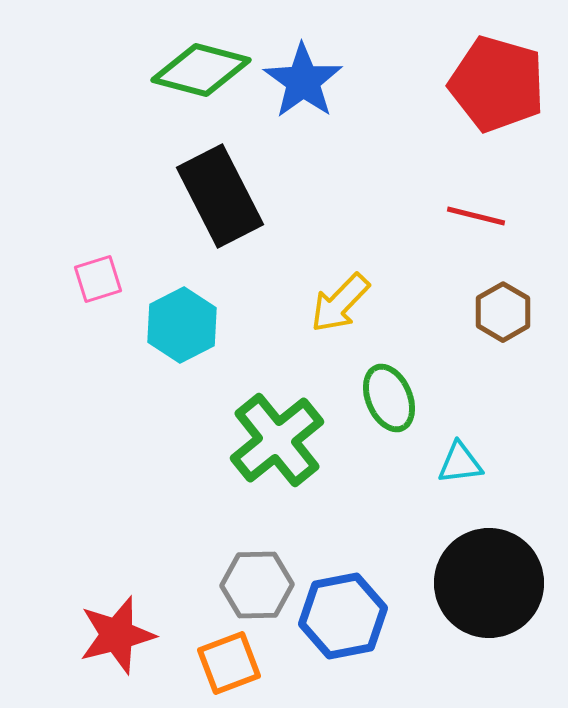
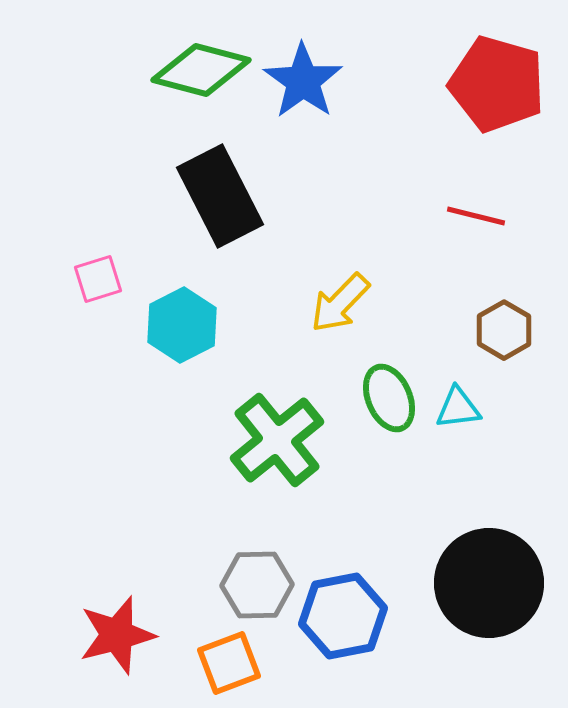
brown hexagon: moved 1 px right, 18 px down
cyan triangle: moved 2 px left, 55 px up
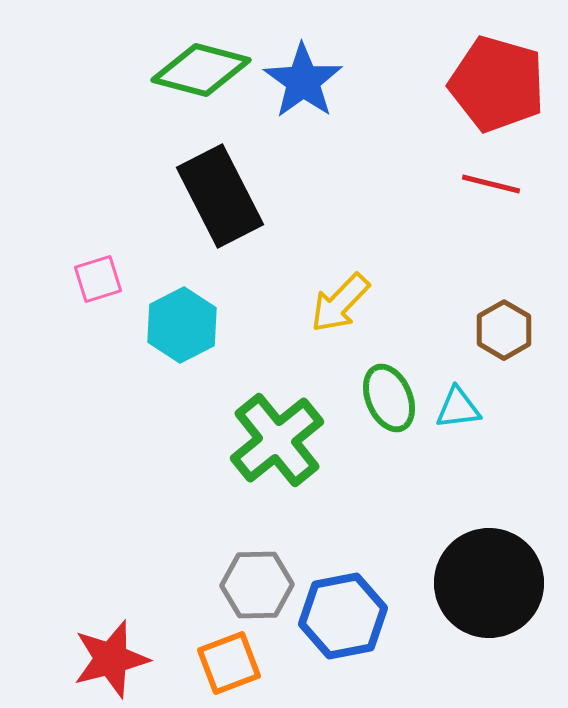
red line: moved 15 px right, 32 px up
red star: moved 6 px left, 24 px down
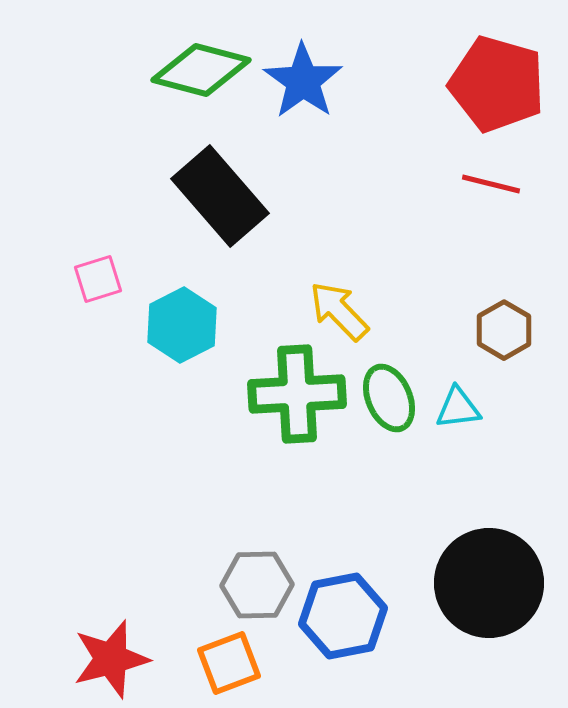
black rectangle: rotated 14 degrees counterclockwise
yellow arrow: moved 1 px left, 8 px down; rotated 92 degrees clockwise
green cross: moved 20 px right, 46 px up; rotated 36 degrees clockwise
